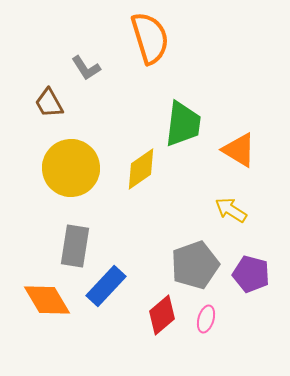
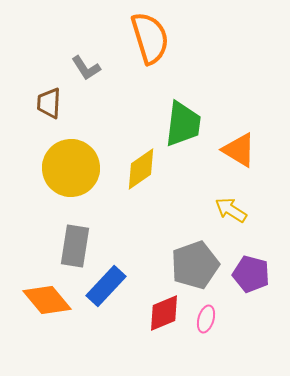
brown trapezoid: rotated 32 degrees clockwise
orange diamond: rotated 9 degrees counterclockwise
red diamond: moved 2 px right, 2 px up; rotated 18 degrees clockwise
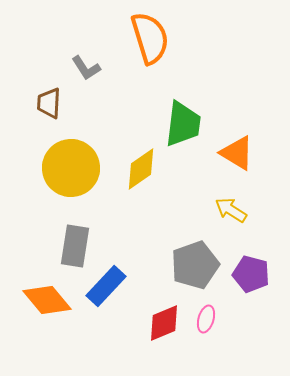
orange triangle: moved 2 px left, 3 px down
red diamond: moved 10 px down
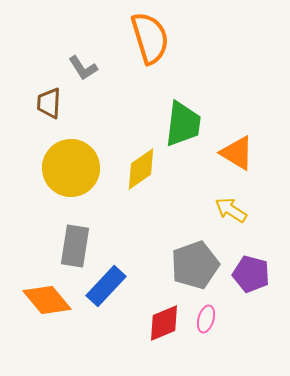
gray L-shape: moved 3 px left
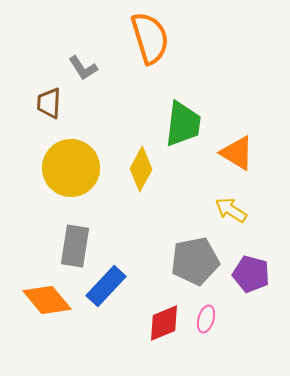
yellow diamond: rotated 27 degrees counterclockwise
gray pentagon: moved 4 px up; rotated 9 degrees clockwise
